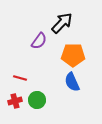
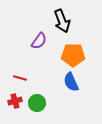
black arrow: moved 2 px up; rotated 115 degrees clockwise
blue semicircle: moved 1 px left
green circle: moved 3 px down
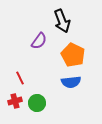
orange pentagon: rotated 25 degrees clockwise
red line: rotated 48 degrees clockwise
blue semicircle: rotated 72 degrees counterclockwise
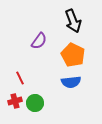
black arrow: moved 11 px right
green circle: moved 2 px left
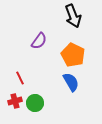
black arrow: moved 5 px up
blue semicircle: rotated 114 degrees counterclockwise
